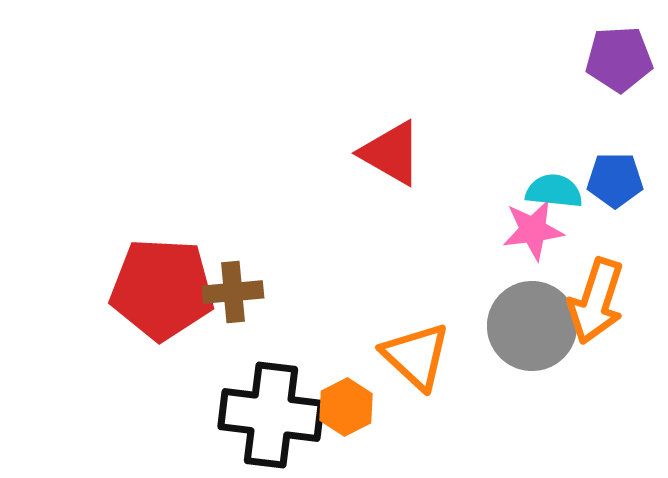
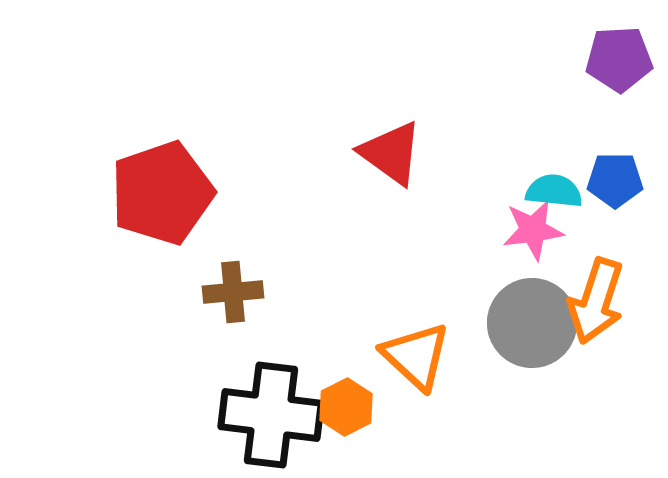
red triangle: rotated 6 degrees clockwise
red pentagon: moved 96 px up; rotated 22 degrees counterclockwise
gray circle: moved 3 px up
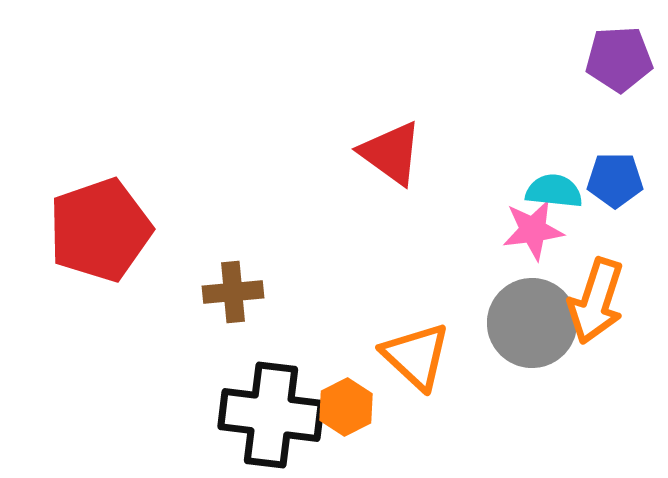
red pentagon: moved 62 px left, 37 px down
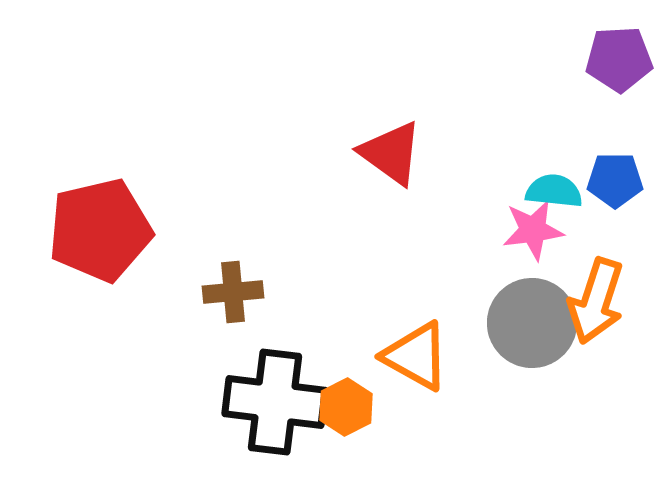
red pentagon: rotated 6 degrees clockwise
orange triangle: rotated 14 degrees counterclockwise
black cross: moved 4 px right, 13 px up
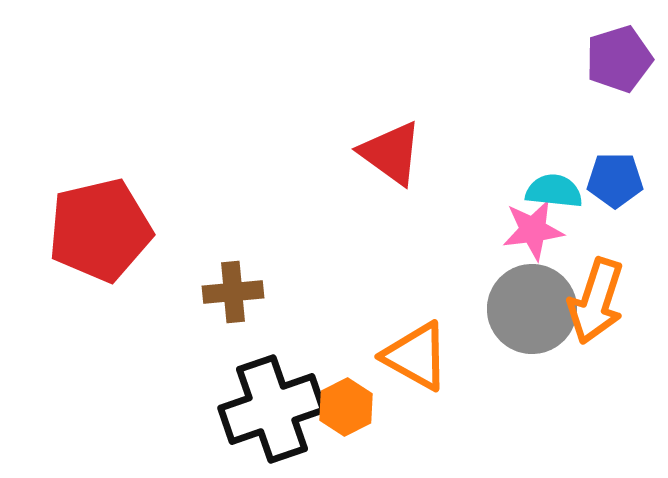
purple pentagon: rotated 14 degrees counterclockwise
gray circle: moved 14 px up
black cross: moved 3 px left, 7 px down; rotated 26 degrees counterclockwise
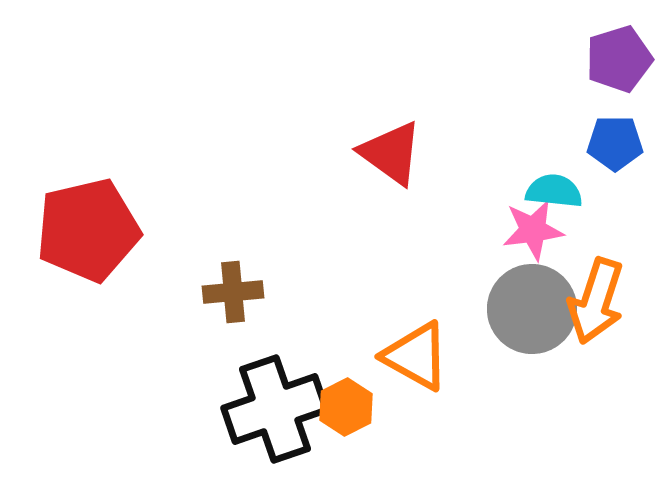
blue pentagon: moved 37 px up
red pentagon: moved 12 px left
black cross: moved 3 px right
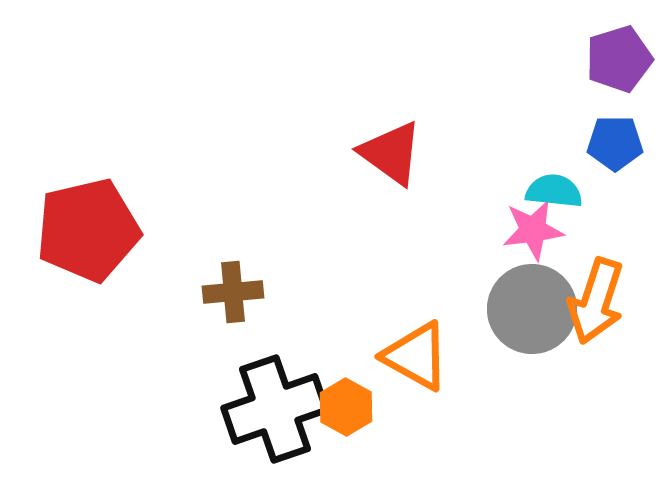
orange hexagon: rotated 4 degrees counterclockwise
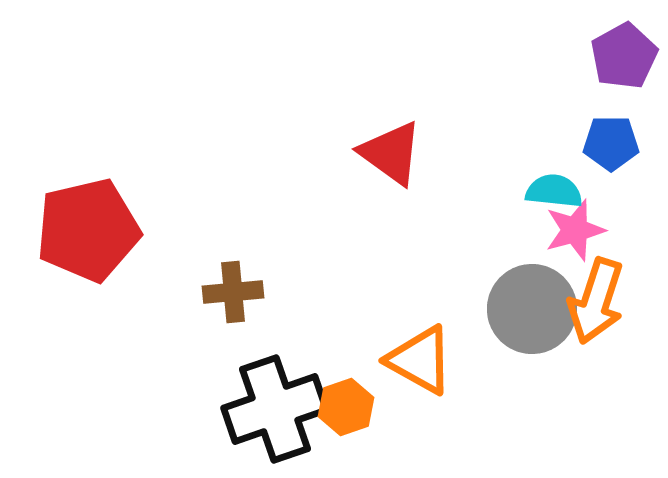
purple pentagon: moved 5 px right, 3 px up; rotated 12 degrees counterclockwise
blue pentagon: moved 4 px left
pink star: moved 42 px right; rotated 8 degrees counterclockwise
orange triangle: moved 4 px right, 4 px down
orange hexagon: rotated 12 degrees clockwise
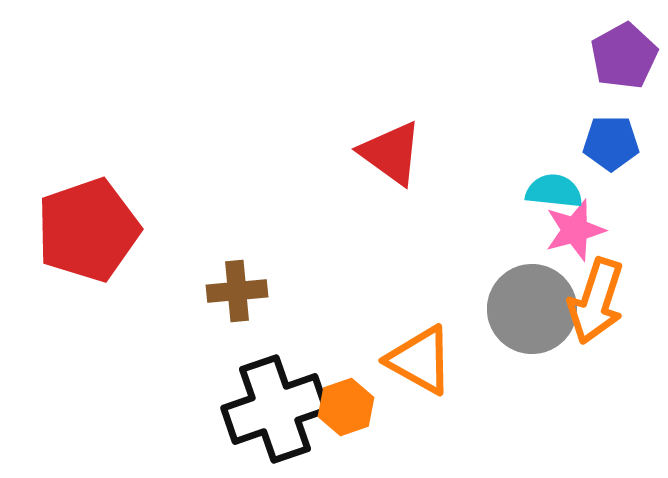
red pentagon: rotated 6 degrees counterclockwise
brown cross: moved 4 px right, 1 px up
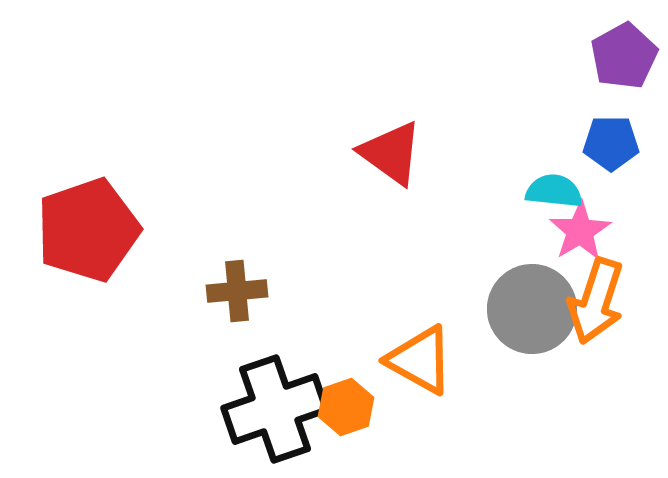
pink star: moved 5 px right, 1 px down; rotated 16 degrees counterclockwise
